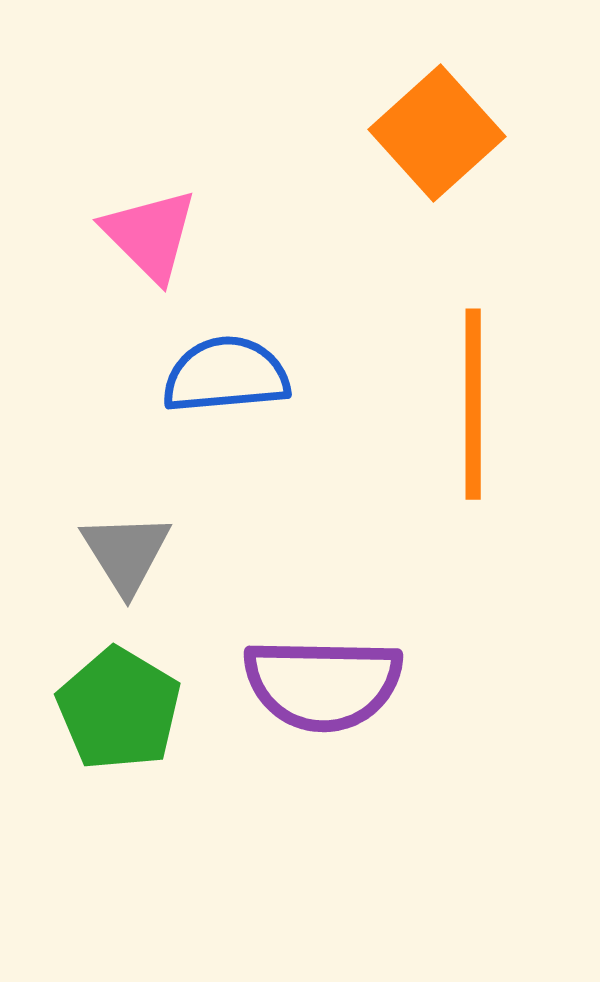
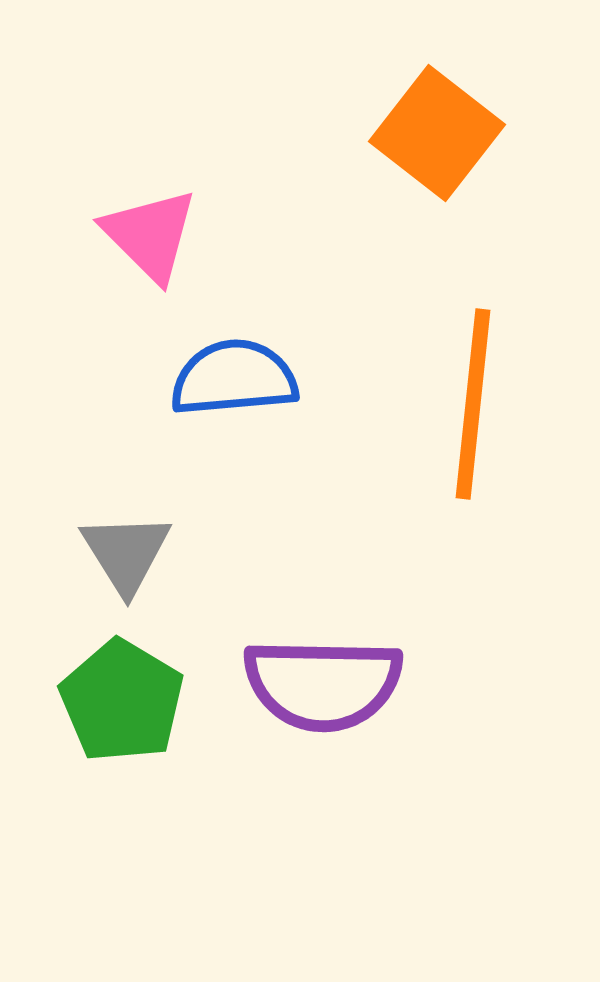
orange square: rotated 10 degrees counterclockwise
blue semicircle: moved 8 px right, 3 px down
orange line: rotated 6 degrees clockwise
green pentagon: moved 3 px right, 8 px up
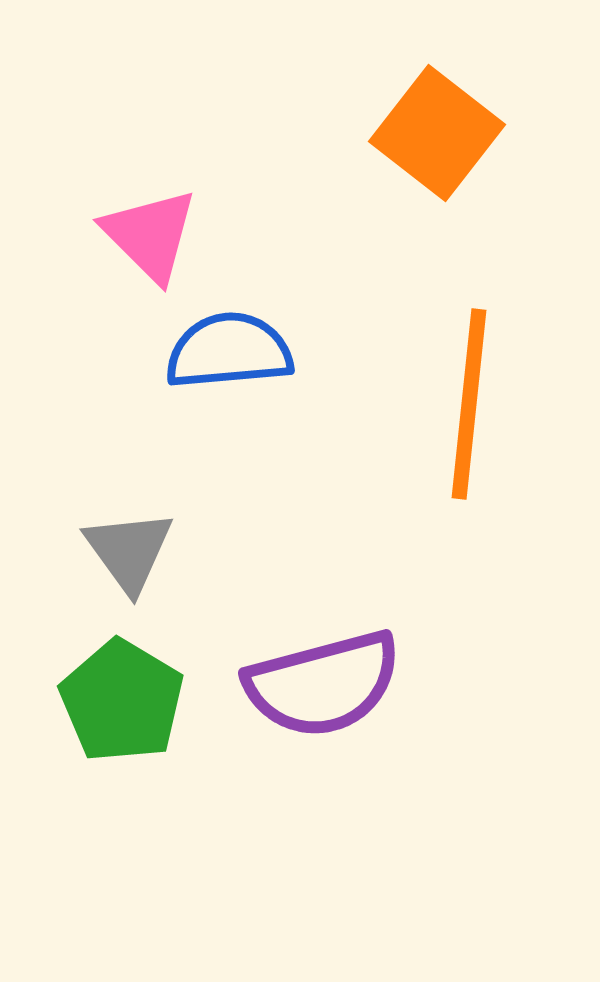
blue semicircle: moved 5 px left, 27 px up
orange line: moved 4 px left
gray triangle: moved 3 px right, 2 px up; rotated 4 degrees counterclockwise
purple semicircle: rotated 16 degrees counterclockwise
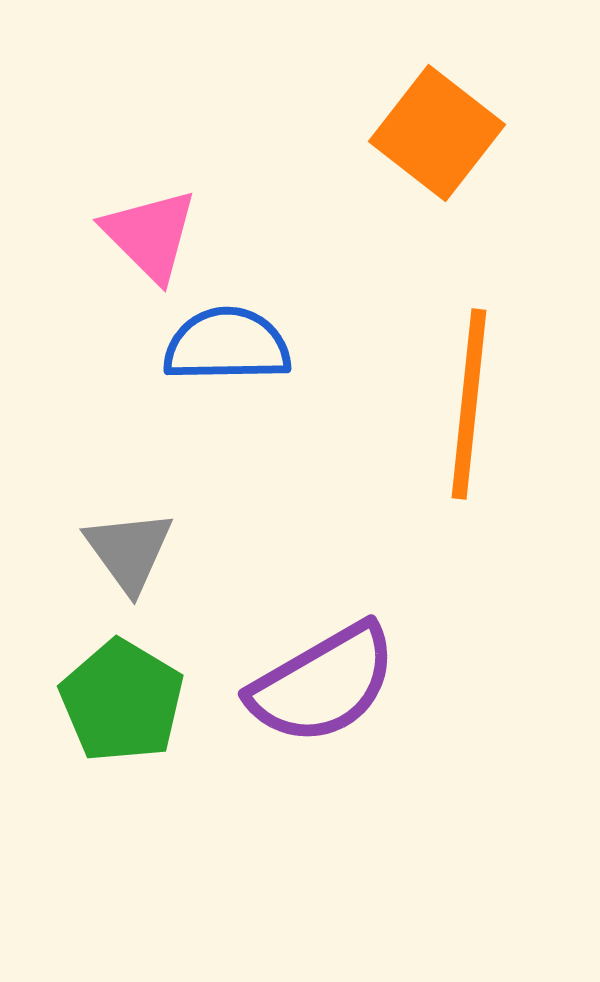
blue semicircle: moved 2 px left, 6 px up; rotated 4 degrees clockwise
purple semicircle: rotated 15 degrees counterclockwise
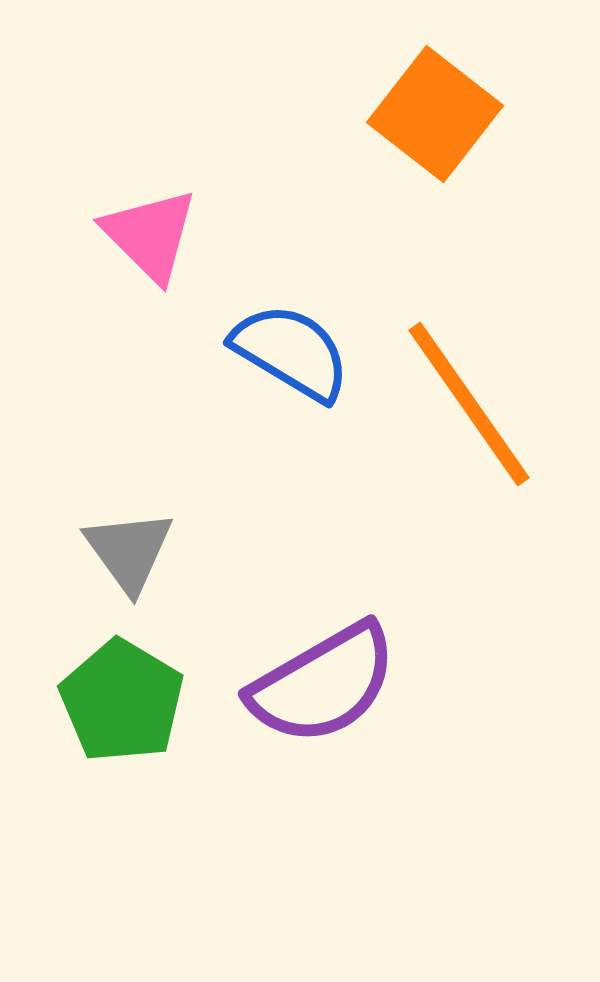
orange square: moved 2 px left, 19 px up
blue semicircle: moved 64 px right, 7 px down; rotated 32 degrees clockwise
orange line: rotated 41 degrees counterclockwise
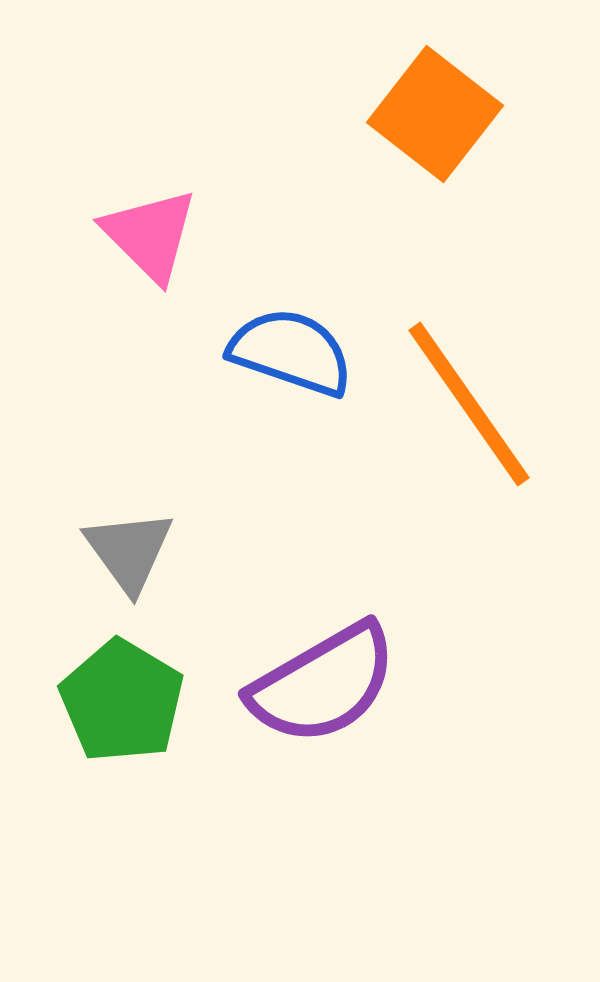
blue semicircle: rotated 12 degrees counterclockwise
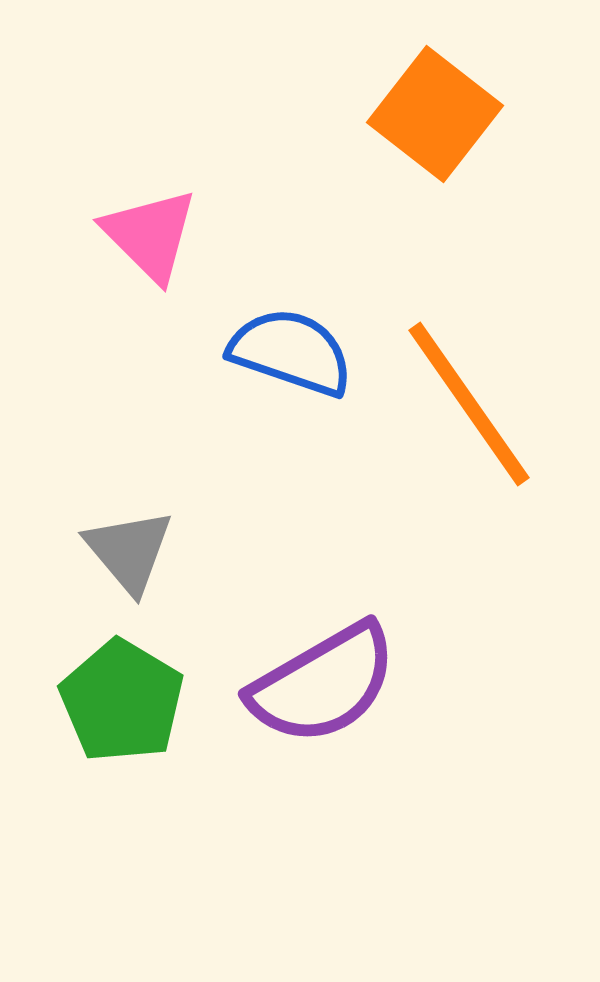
gray triangle: rotated 4 degrees counterclockwise
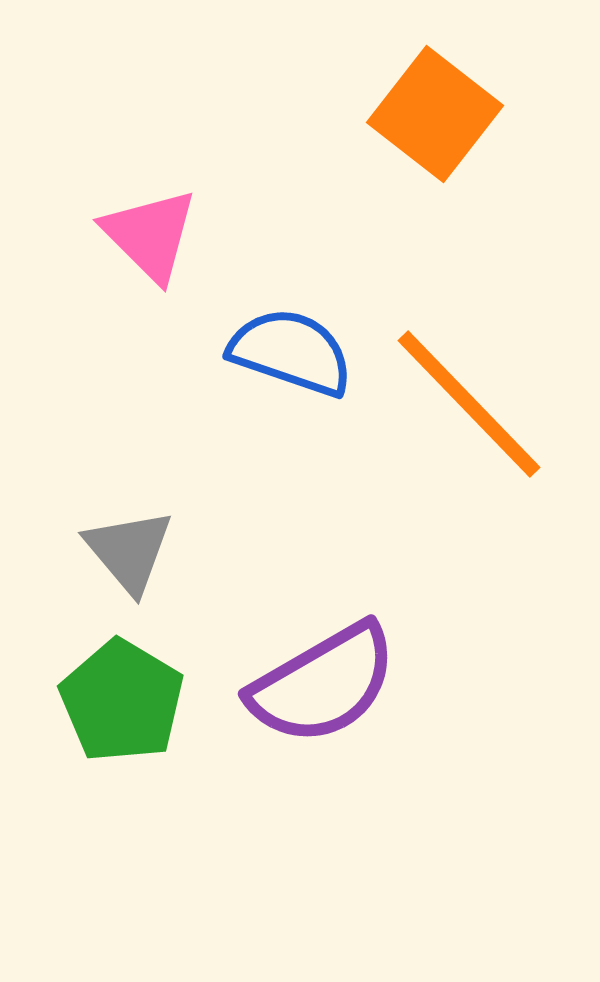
orange line: rotated 9 degrees counterclockwise
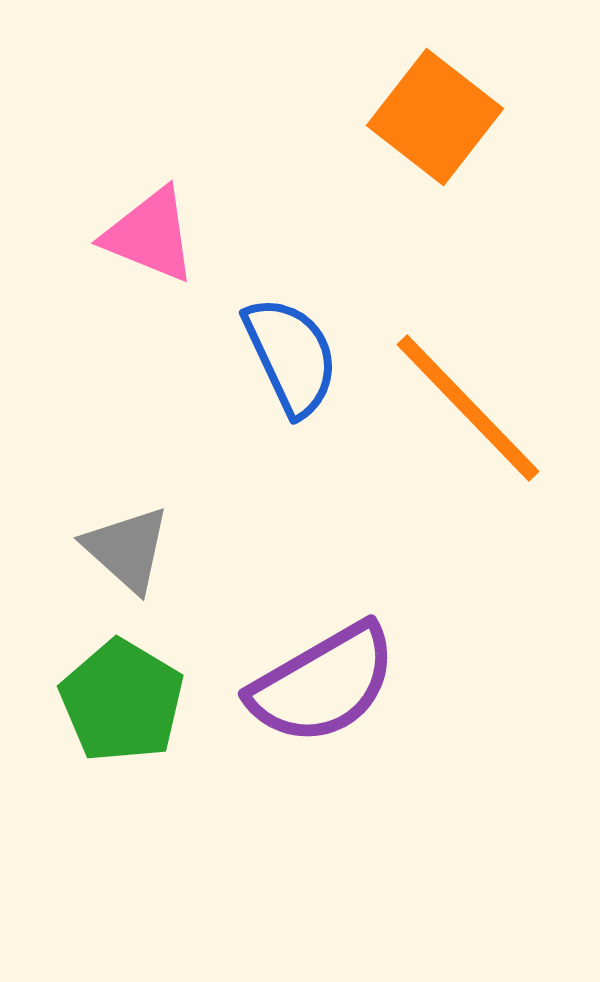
orange square: moved 3 px down
pink triangle: rotated 23 degrees counterclockwise
blue semicircle: moved 4 px down; rotated 46 degrees clockwise
orange line: moved 1 px left, 4 px down
gray triangle: moved 2 px left, 2 px up; rotated 8 degrees counterclockwise
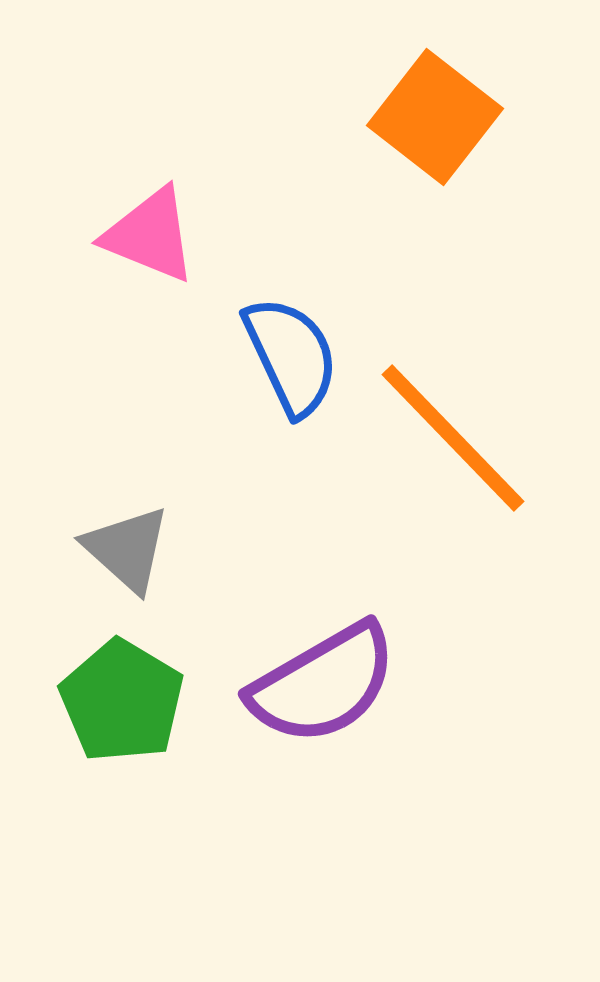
orange line: moved 15 px left, 30 px down
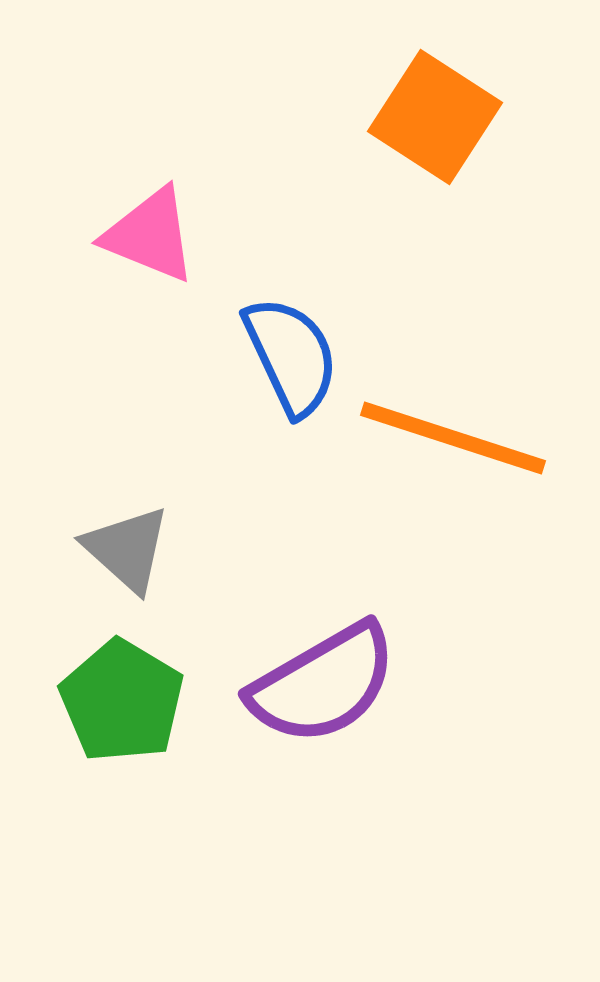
orange square: rotated 5 degrees counterclockwise
orange line: rotated 28 degrees counterclockwise
